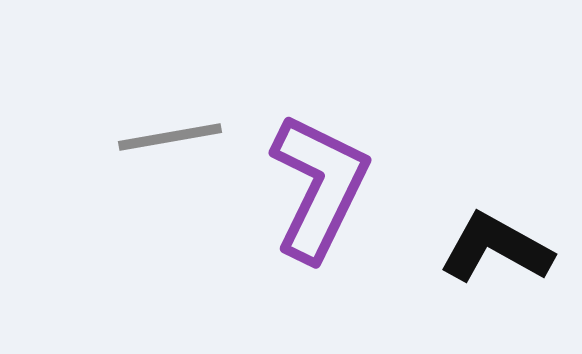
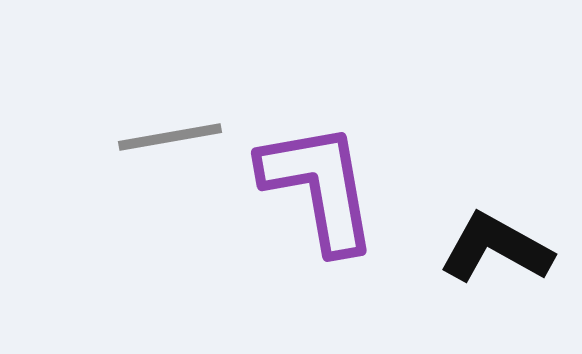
purple L-shape: rotated 36 degrees counterclockwise
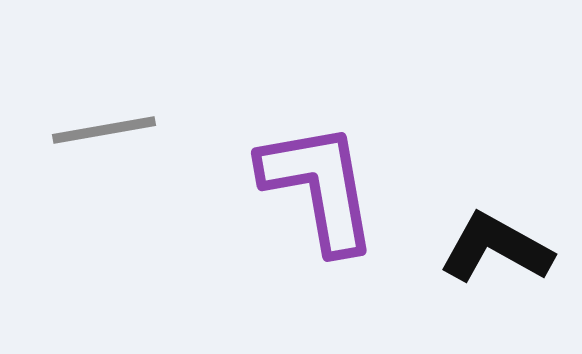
gray line: moved 66 px left, 7 px up
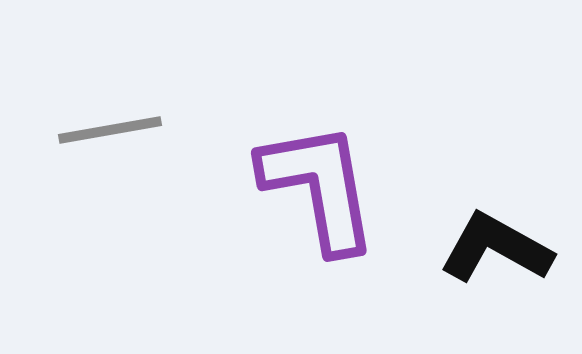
gray line: moved 6 px right
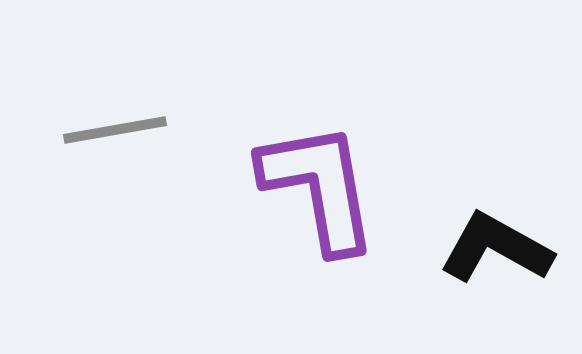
gray line: moved 5 px right
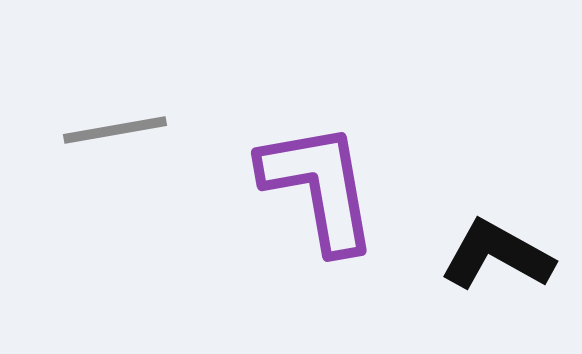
black L-shape: moved 1 px right, 7 px down
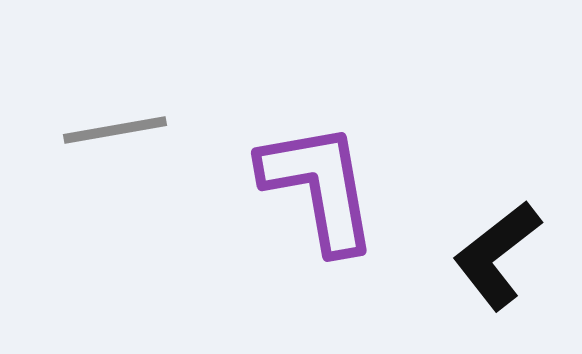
black L-shape: rotated 67 degrees counterclockwise
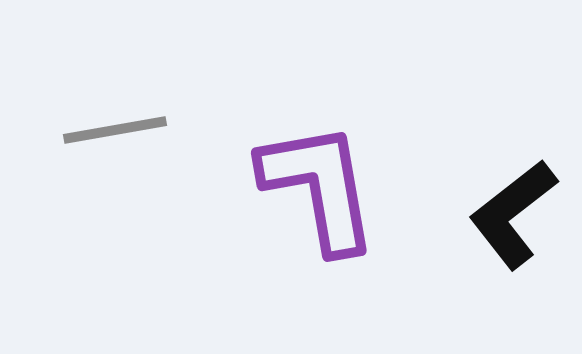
black L-shape: moved 16 px right, 41 px up
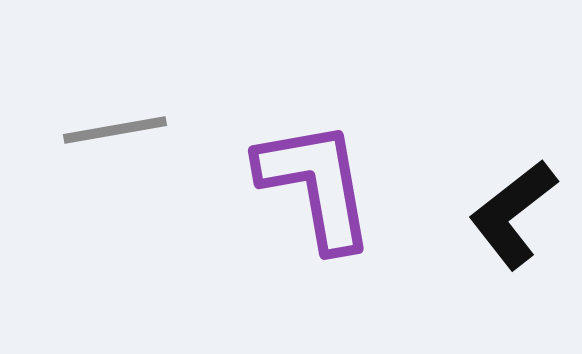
purple L-shape: moved 3 px left, 2 px up
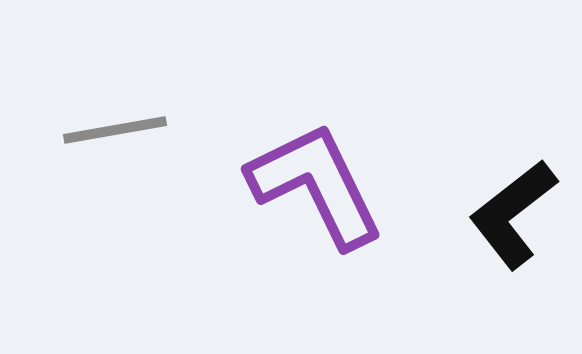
purple L-shape: rotated 16 degrees counterclockwise
